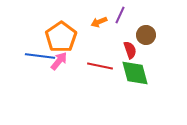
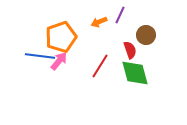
orange pentagon: rotated 16 degrees clockwise
red line: rotated 70 degrees counterclockwise
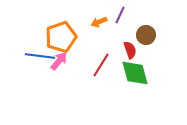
red line: moved 1 px right, 1 px up
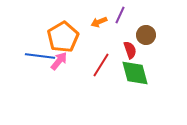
orange pentagon: moved 2 px right; rotated 12 degrees counterclockwise
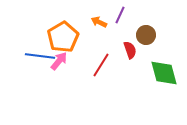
orange arrow: rotated 49 degrees clockwise
green diamond: moved 29 px right
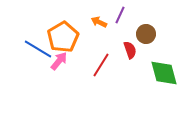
brown circle: moved 1 px up
blue line: moved 2 px left, 7 px up; rotated 24 degrees clockwise
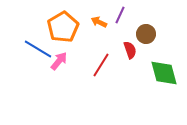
orange pentagon: moved 10 px up
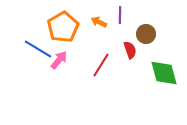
purple line: rotated 24 degrees counterclockwise
pink arrow: moved 1 px up
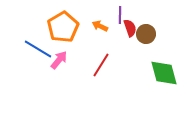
orange arrow: moved 1 px right, 4 px down
red semicircle: moved 22 px up
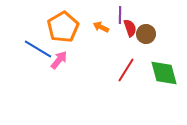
orange arrow: moved 1 px right, 1 px down
red line: moved 25 px right, 5 px down
